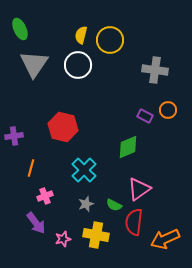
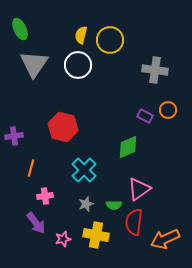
pink cross: rotated 14 degrees clockwise
green semicircle: rotated 28 degrees counterclockwise
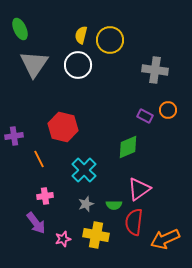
orange line: moved 8 px right, 9 px up; rotated 42 degrees counterclockwise
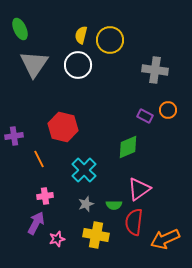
purple arrow: rotated 115 degrees counterclockwise
pink star: moved 6 px left
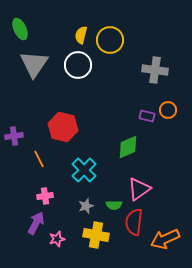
purple rectangle: moved 2 px right; rotated 14 degrees counterclockwise
gray star: moved 2 px down
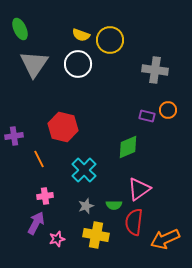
yellow semicircle: rotated 84 degrees counterclockwise
white circle: moved 1 px up
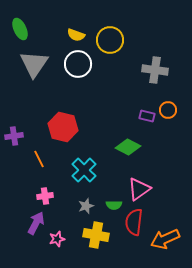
yellow semicircle: moved 5 px left
green diamond: rotated 50 degrees clockwise
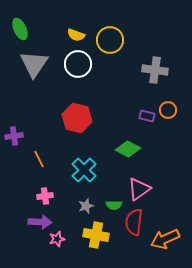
red hexagon: moved 14 px right, 9 px up
green diamond: moved 2 px down
purple arrow: moved 4 px right, 1 px up; rotated 65 degrees clockwise
